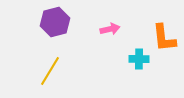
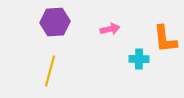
purple hexagon: rotated 12 degrees clockwise
orange L-shape: moved 1 px right, 1 px down
yellow line: rotated 16 degrees counterclockwise
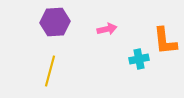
pink arrow: moved 3 px left
orange L-shape: moved 2 px down
cyan cross: rotated 12 degrees counterclockwise
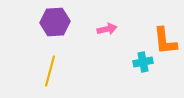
cyan cross: moved 4 px right, 3 px down
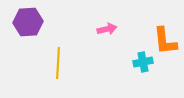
purple hexagon: moved 27 px left
yellow line: moved 8 px right, 8 px up; rotated 12 degrees counterclockwise
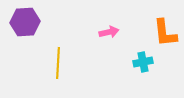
purple hexagon: moved 3 px left
pink arrow: moved 2 px right, 3 px down
orange L-shape: moved 8 px up
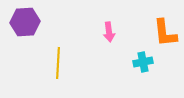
pink arrow: rotated 96 degrees clockwise
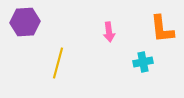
orange L-shape: moved 3 px left, 4 px up
yellow line: rotated 12 degrees clockwise
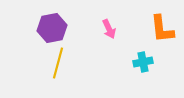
purple hexagon: moved 27 px right, 6 px down; rotated 8 degrees counterclockwise
pink arrow: moved 3 px up; rotated 18 degrees counterclockwise
